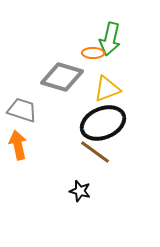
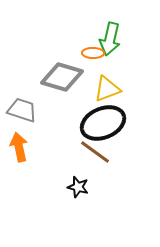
orange arrow: moved 1 px right, 2 px down
black star: moved 2 px left, 4 px up
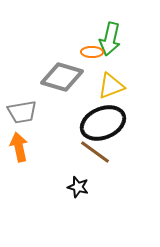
orange ellipse: moved 1 px left, 1 px up
yellow triangle: moved 4 px right, 3 px up
gray trapezoid: moved 2 px down; rotated 152 degrees clockwise
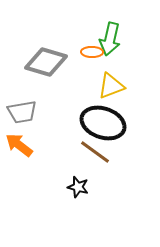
gray diamond: moved 16 px left, 15 px up
black ellipse: rotated 42 degrees clockwise
orange arrow: moved 2 px up; rotated 40 degrees counterclockwise
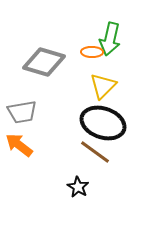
gray diamond: moved 2 px left
yellow triangle: moved 8 px left; rotated 24 degrees counterclockwise
black star: rotated 15 degrees clockwise
